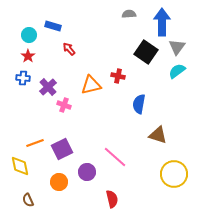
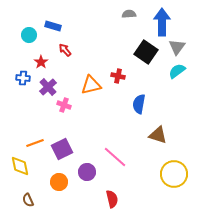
red arrow: moved 4 px left, 1 px down
red star: moved 13 px right, 6 px down
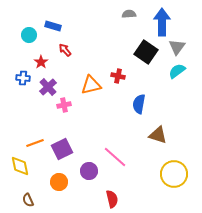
pink cross: rotated 32 degrees counterclockwise
purple circle: moved 2 px right, 1 px up
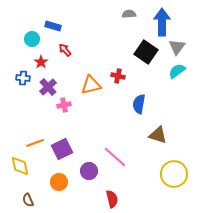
cyan circle: moved 3 px right, 4 px down
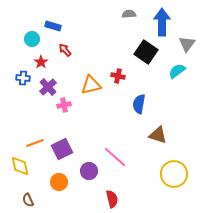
gray triangle: moved 10 px right, 3 px up
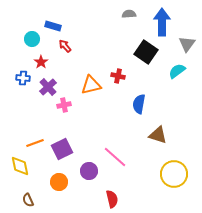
red arrow: moved 4 px up
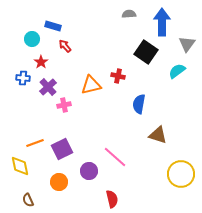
yellow circle: moved 7 px right
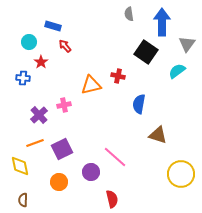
gray semicircle: rotated 96 degrees counterclockwise
cyan circle: moved 3 px left, 3 px down
purple cross: moved 9 px left, 28 px down
purple circle: moved 2 px right, 1 px down
brown semicircle: moved 5 px left; rotated 24 degrees clockwise
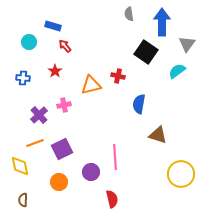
red star: moved 14 px right, 9 px down
pink line: rotated 45 degrees clockwise
